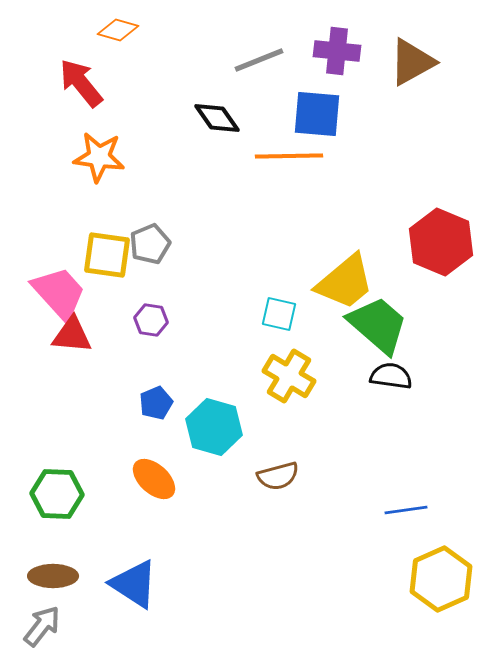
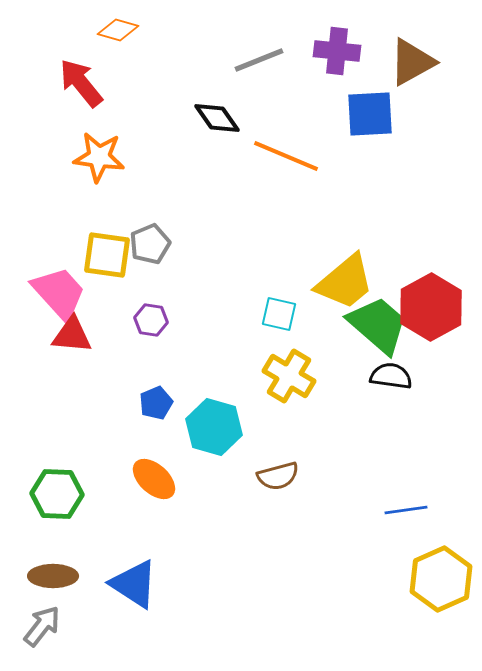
blue square: moved 53 px right; rotated 8 degrees counterclockwise
orange line: moved 3 px left; rotated 24 degrees clockwise
red hexagon: moved 10 px left, 65 px down; rotated 8 degrees clockwise
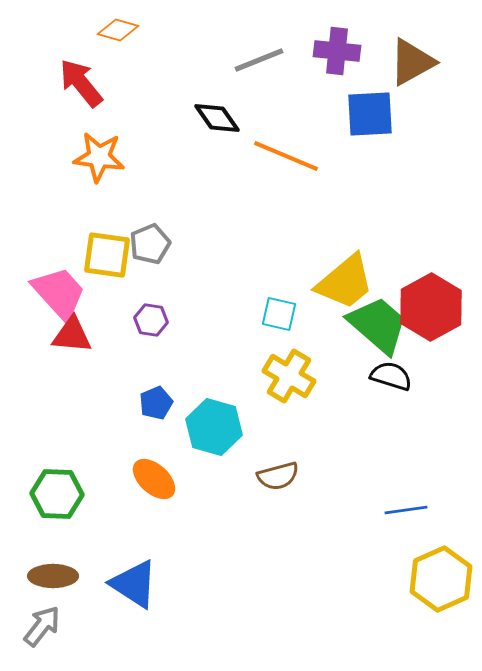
black semicircle: rotated 9 degrees clockwise
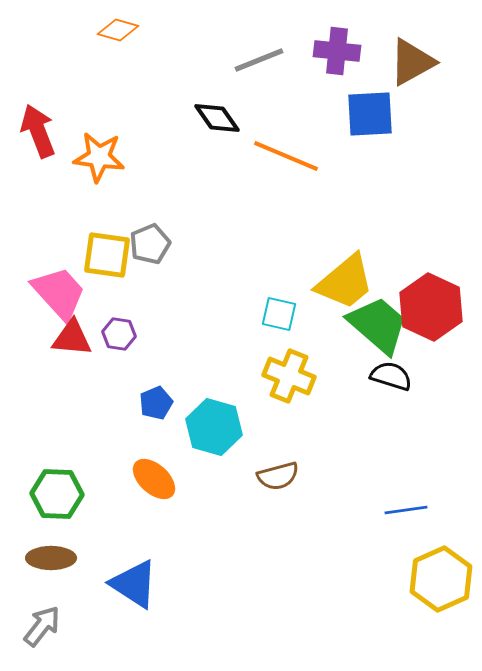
red arrow: moved 43 px left, 48 px down; rotated 18 degrees clockwise
red hexagon: rotated 6 degrees counterclockwise
purple hexagon: moved 32 px left, 14 px down
red triangle: moved 3 px down
yellow cross: rotated 9 degrees counterclockwise
brown ellipse: moved 2 px left, 18 px up
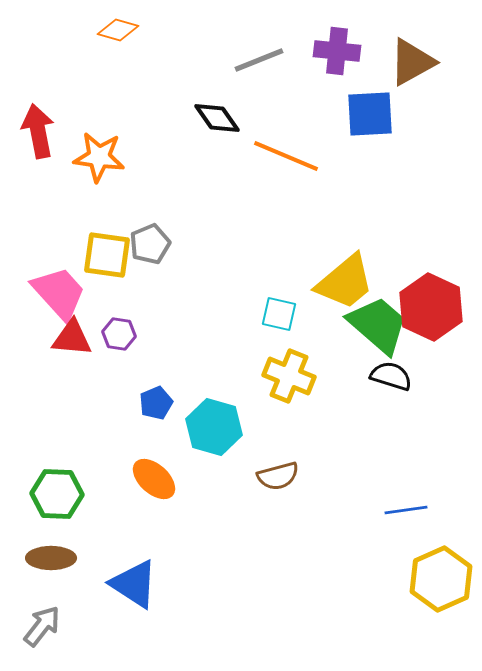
red arrow: rotated 10 degrees clockwise
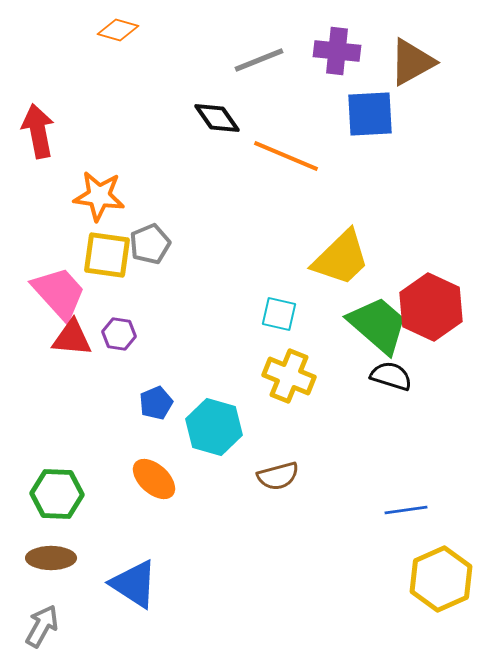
orange star: moved 39 px down
yellow trapezoid: moved 4 px left, 24 px up; rotated 4 degrees counterclockwise
gray arrow: rotated 9 degrees counterclockwise
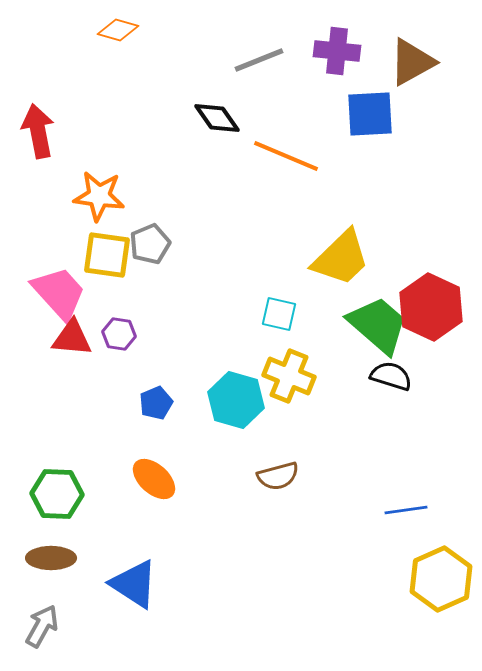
cyan hexagon: moved 22 px right, 27 px up
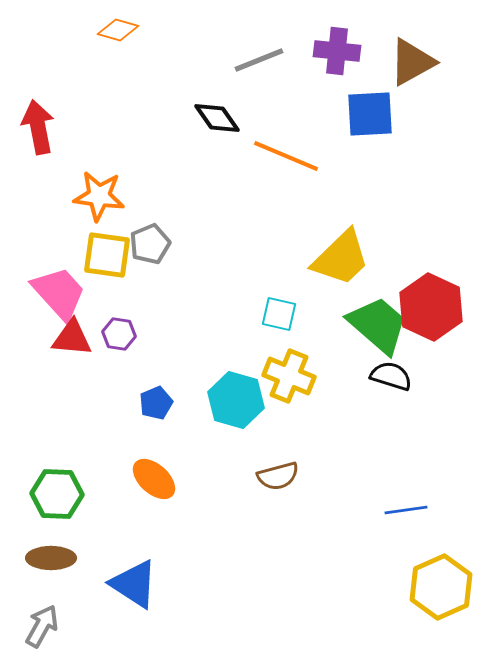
red arrow: moved 4 px up
yellow hexagon: moved 8 px down
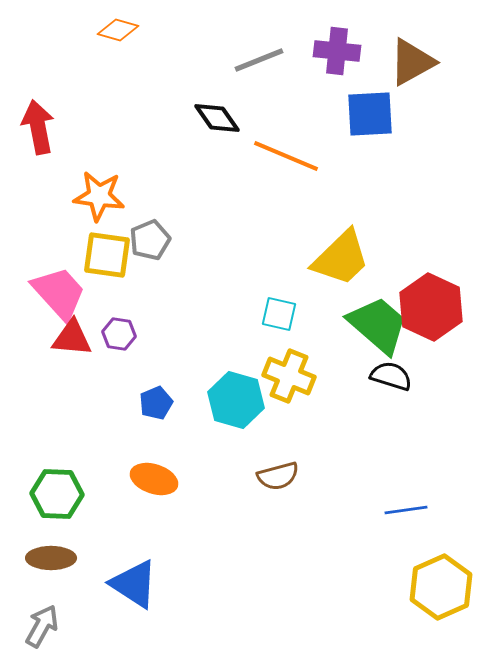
gray pentagon: moved 4 px up
orange ellipse: rotated 24 degrees counterclockwise
